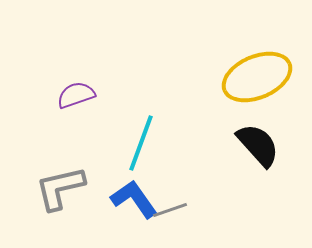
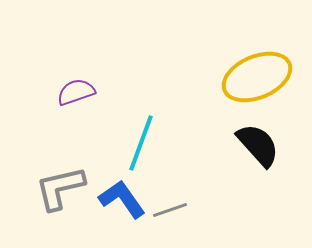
purple semicircle: moved 3 px up
blue L-shape: moved 12 px left
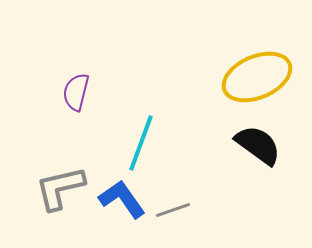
purple semicircle: rotated 57 degrees counterclockwise
black semicircle: rotated 12 degrees counterclockwise
gray line: moved 3 px right
